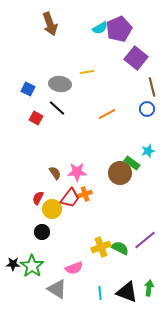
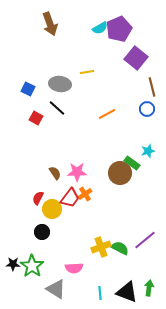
orange cross: rotated 16 degrees counterclockwise
pink semicircle: rotated 18 degrees clockwise
gray triangle: moved 1 px left
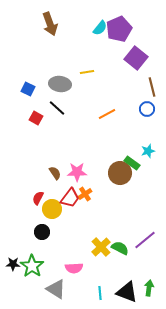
cyan semicircle: rotated 21 degrees counterclockwise
yellow cross: rotated 24 degrees counterclockwise
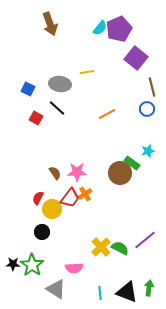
green star: moved 1 px up
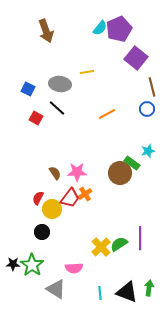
brown arrow: moved 4 px left, 7 px down
purple line: moved 5 px left, 2 px up; rotated 50 degrees counterclockwise
green semicircle: moved 1 px left, 4 px up; rotated 60 degrees counterclockwise
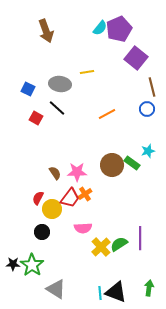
brown circle: moved 8 px left, 8 px up
pink semicircle: moved 9 px right, 40 px up
black triangle: moved 11 px left
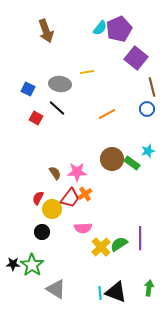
brown circle: moved 6 px up
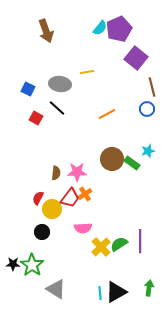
brown semicircle: moved 1 px right; rotated 40 degrees clockwise
purple line: moved 3 px down
black triangle: rotated 50 degrees counterclockwise
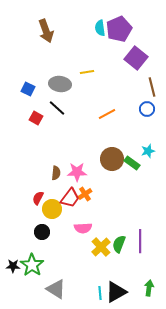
cyan semicircle: rotated 133 degrees clockwise
green semicircle: rotated 36 degrees counterclockwise
black star: moved 2 px down
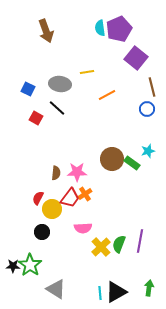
orange line: moved 19 px up
purple line: rotated 10 degrees clockwise
green star: moved 2 px left
